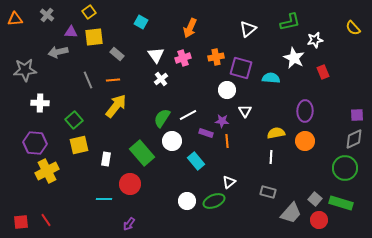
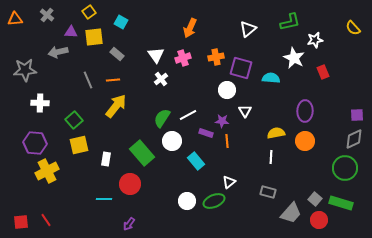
cyan square at (141, 22): moved 20 px left
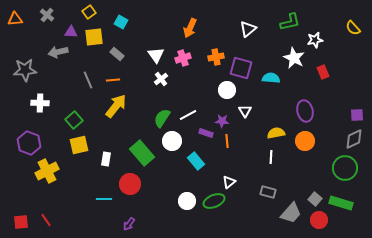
purple ellipse at (305, 111): rotated 15 degrees counterclockwise
purple hexagon at (35, 143): moved 6 px left; rotated 15 degrees clockwise
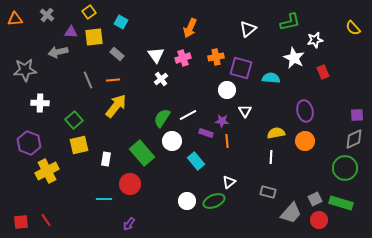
gray square at (315, 199): rotated 24 degrees clockwise
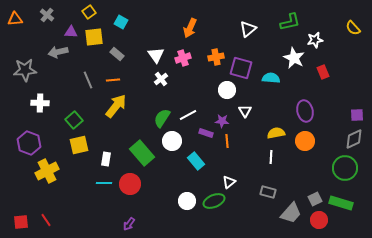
cyan line at (104, 199): moved 16 px up
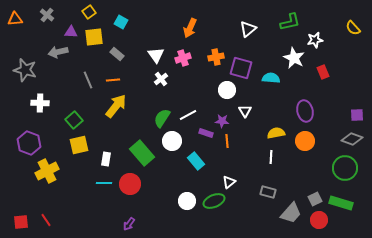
gray star at (25, 70): rotated 20 degrees clockwise
gray diamond at (354, 139): moved 2 px left; rotated 45 degrees clockwise
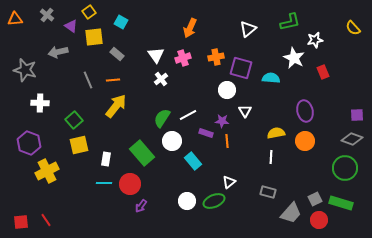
purple triangle at (71, 32): moved 6 px up; rotated 32 degrees clockwise
cyan rectangle at (196, 161): moved 3 px left
purple arrow at (129, 224): moved 12 px right, 18 px up
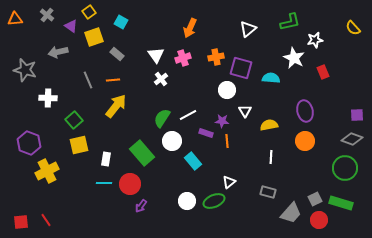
yellow square at (94, 37): rotated 12 degrees counterclockwise
white cross at (40, 103): moved 8 px right, 5 px up
yellow semicircle at (276, 133): moved 7 px left, 8 px up
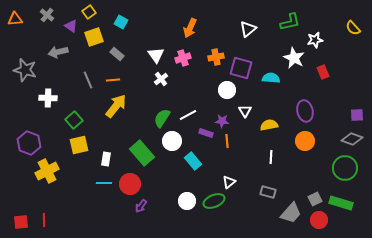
red line at (46, 220): moved 2 px left; rotated 32 degrees clockwise
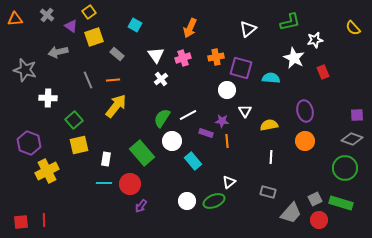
cyan square at (121, 22): moved 14 px right, 3 px down
